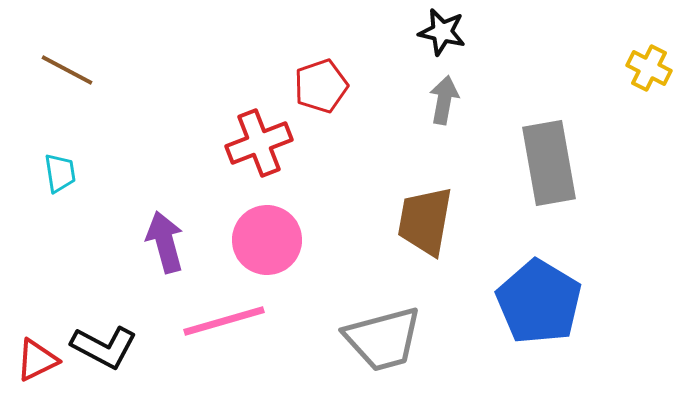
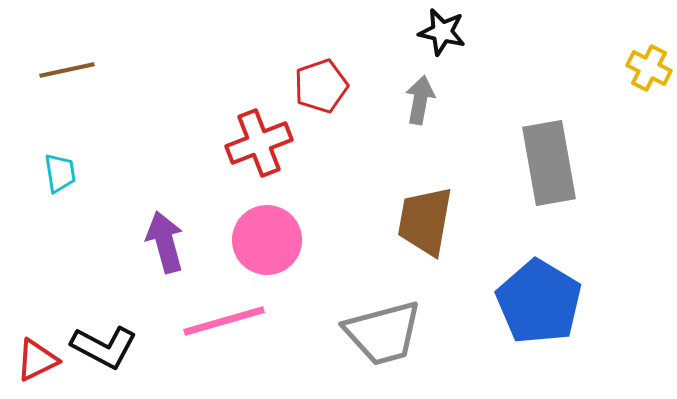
brown line: rotated 40 degrees counterclockwise
gray arrow: moved 24 px left
gray trapezoid: moved 6 px up
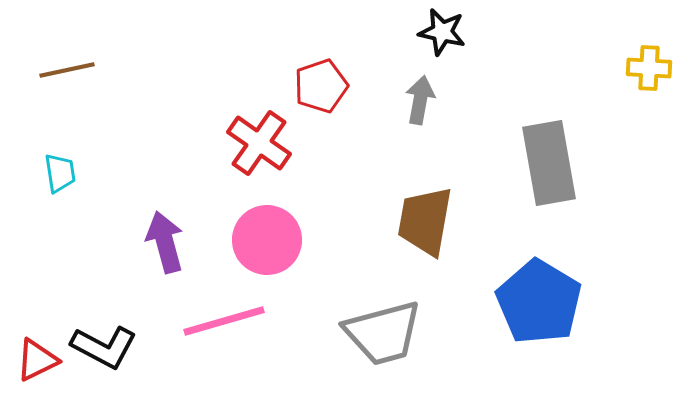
yellow cross: rotated 24 degrees counterclockwise
red cross: rotated 34 degrees counterclockwise
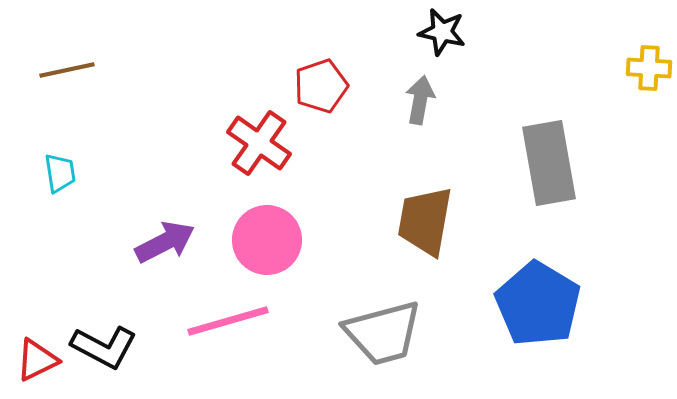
purple arrow: rotated 78 degrees clockwise
blue pentagon: moved 1 px left, 2 px down
pink line: moved 4 px right
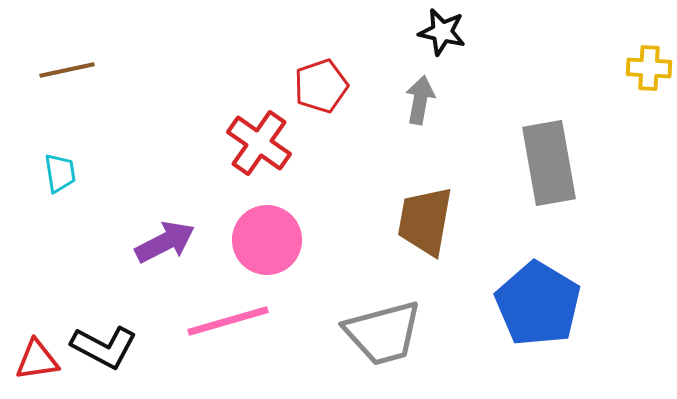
red triangle: rotated 18 degrees clockwise
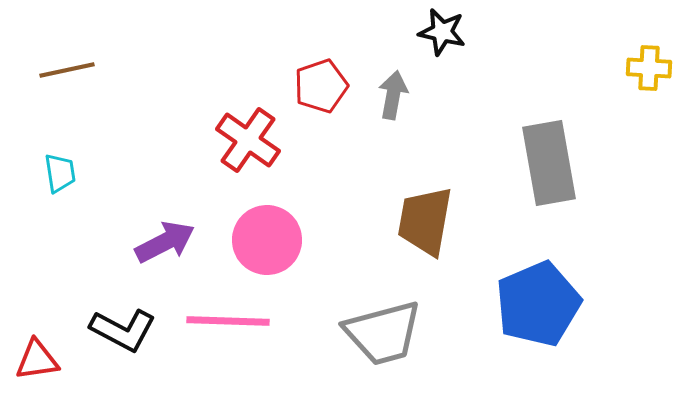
gray arrow: moved 27 px left, 5 px up
red cross: moved 11 px left, 3 px up
blue pentagon: rotated 18 degrees clockwise
pink line: rotated 18 degrees clockwise
black L-shape: moved 19 px right, 17 px up
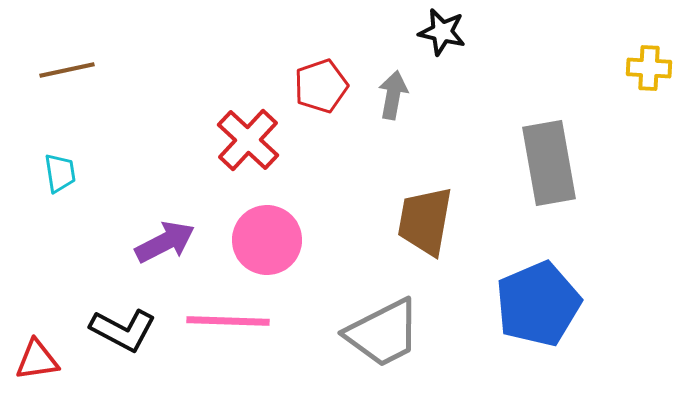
red cross: rotated 8 degrees clockwise
gray trapezoid: rotated 12 degrees counterclockwise
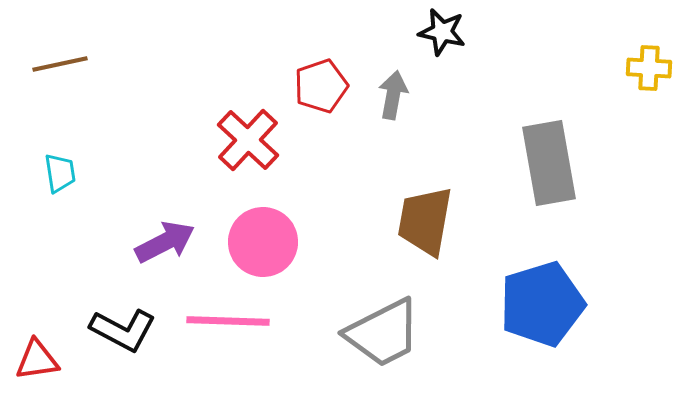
brown line: moved 7 px left, 6 px up
pink circle: moved 4 px left, 2 px down
blue pentagon: moved 4 px right; rotated 6 degrees clockwise
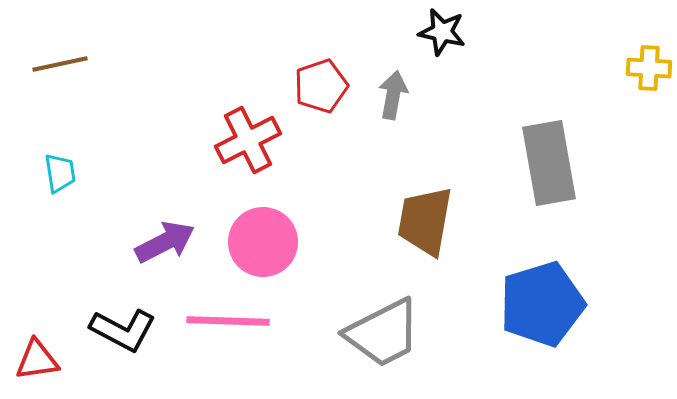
red cross: rotated 20 degrees clockwise
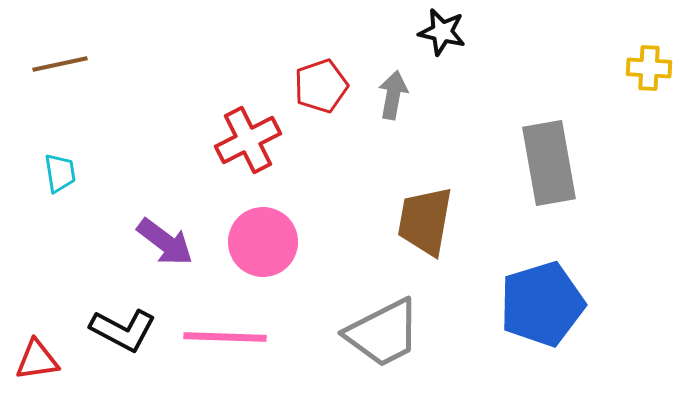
purple arrow: rotated 64 degrees clockwise
pink line: moved 3 px left, 16 px down
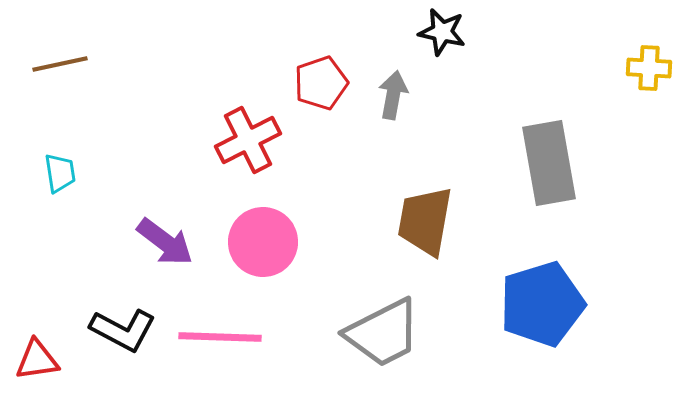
red pentagon: moved 3 px up
pink line: moved 5 px left
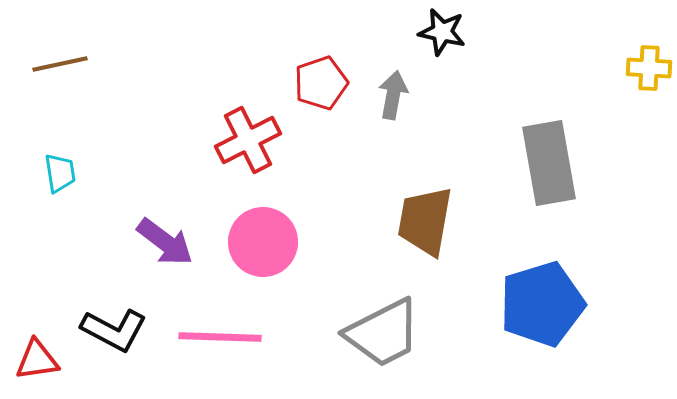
black L-shape: moved 9 px left
